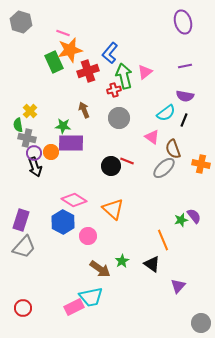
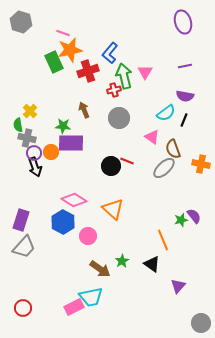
pink triangle at (145, 72): rotated 21 degrees counterclockwise
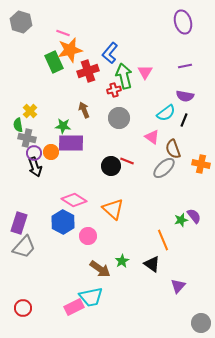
purple rectangle at (21, 220): moved 2 px left, 3 px down
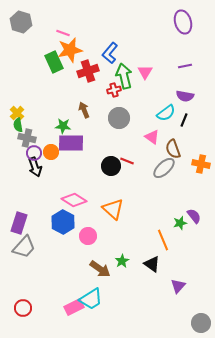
yellow cross at (30, 111): moved 13 px left, 2 px down
green star at (181, 220): moved 1 px left, 3 px down
cyan trapezoid at (91, 297): moved 2 px down; rotated 20 degrees counterclockwise
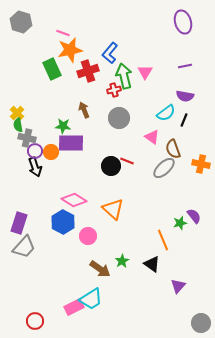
green rectangle at (54, 62): moved 2 px left, 7 px down
purple circle at (34, 153): moved 1 px right, 2 px up
red circle at (23, 308): moved 12 px right, 13 px down
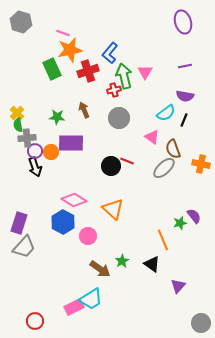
green star at (63, 126): moved 6 px left, 9 px up
gray cross at (27, 138): rotated 18 degrees counterclockwise
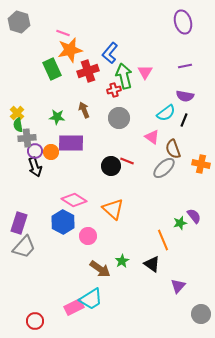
gray hexagon at (21, 22): moved 2 px left
gray circle at (201, 323): moved 9 px up
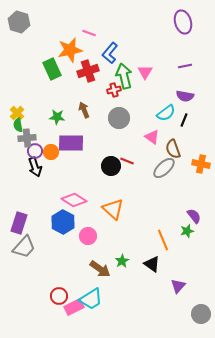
pink line at (63, 33): moved 26 px right
green star at (180, 223): moved 7 px right, 8 px down
red circle at (35, 321): moved 24 px right, 25 px up
